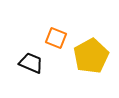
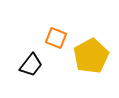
black trapezoid: moved 2 px down; rotated 105 degrees clockwise
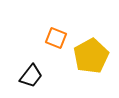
black trapezoid: moved 11 px down
